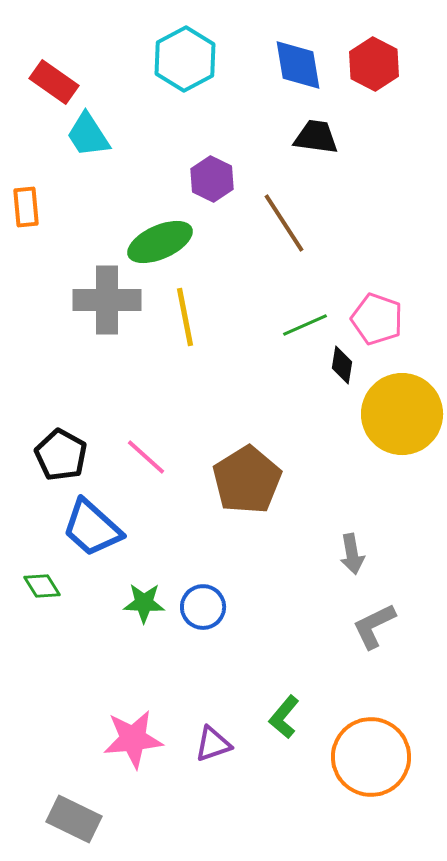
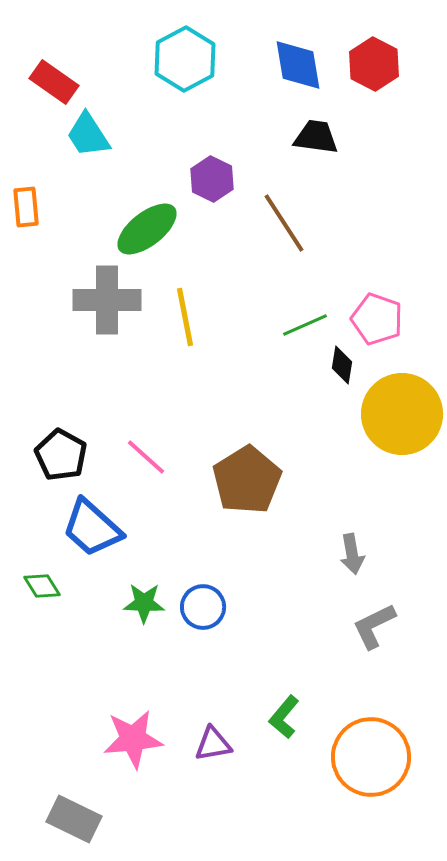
green ellipse: moved 13 px left, 13 px up; rotated 14 degrees counterclockwise
purple triangle: rotated 9 degrees clockwise
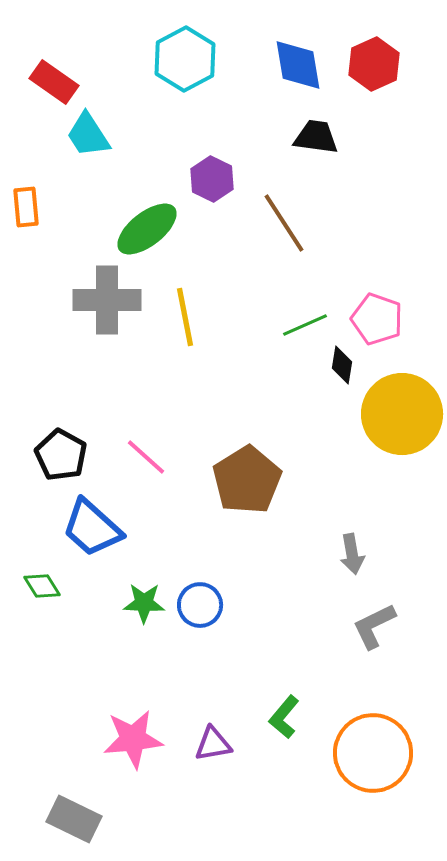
red hexagon: rotated 9 degrees clockwise
blue circle: moved 3 px left, 2 px up
orange circle: moved 2 px right, 4 px up
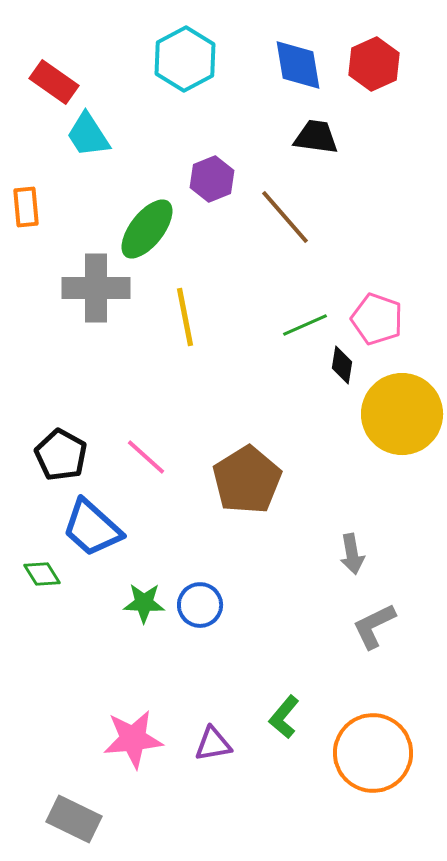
purple hexagon: rotated 12 degrees clockwise
brown line: moved 1 px right, 6 px up; rotated 8 degrees counterclockwise
green ellipse: rotated 14 degrees counterclockwise
gray cross: moved 11 px left, 12 px up
green diamond: moved 12 px up
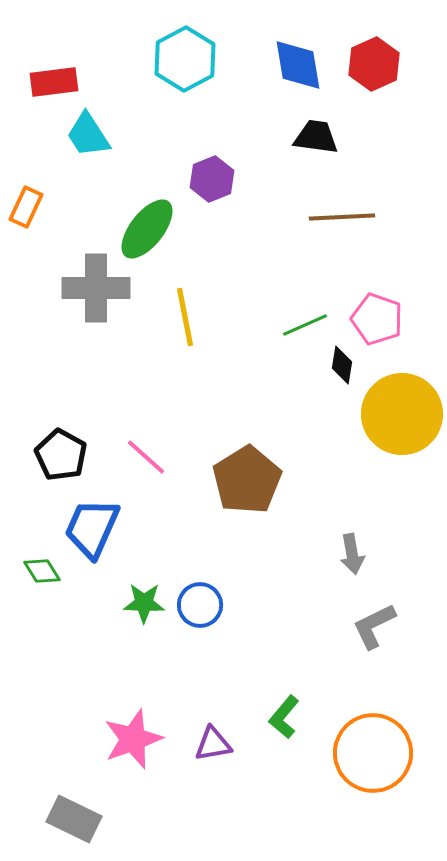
red rectangle: rotated 42 degrees counterclockwise
orange rectangle: rotated 30 degrees clockwise
brown line: moved 57 px right; rotated 52 degrees counterclockwise
blue trapezoid: rotated 72 degrees clockwise
green diamond: moved 3 px up
pink star: rotated 14 degrees counterclockwise
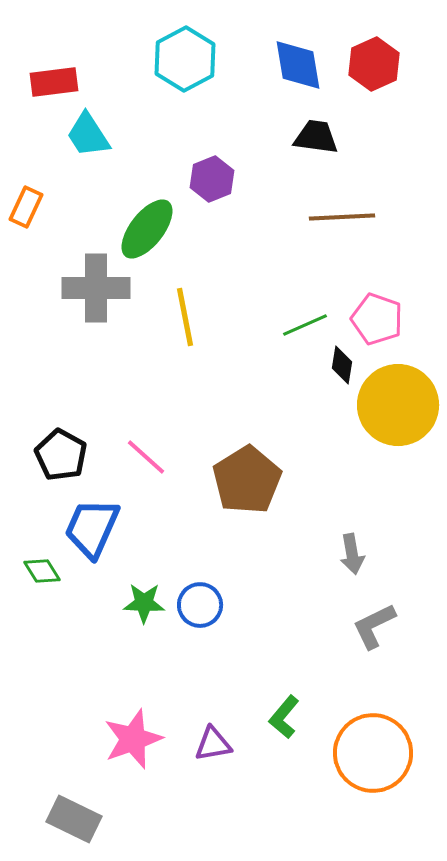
yellow circle: moved 4 px left, 9 px up
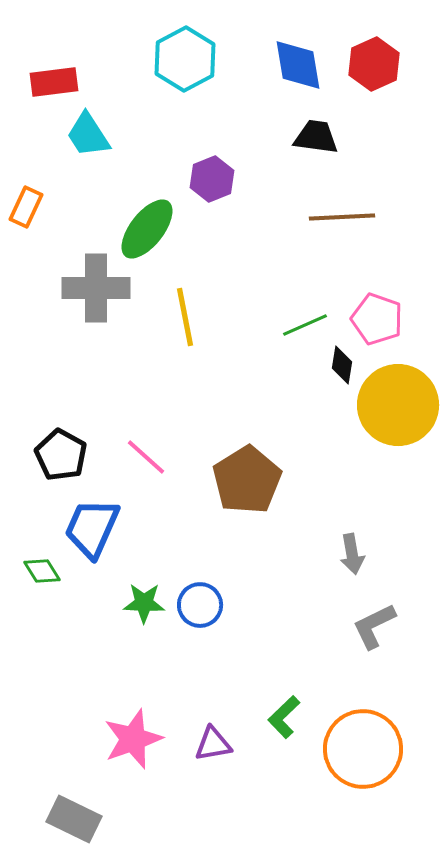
green L-shape: rotated 6 degrees clockwise
orange circle: moved 10 px left, 4 px up
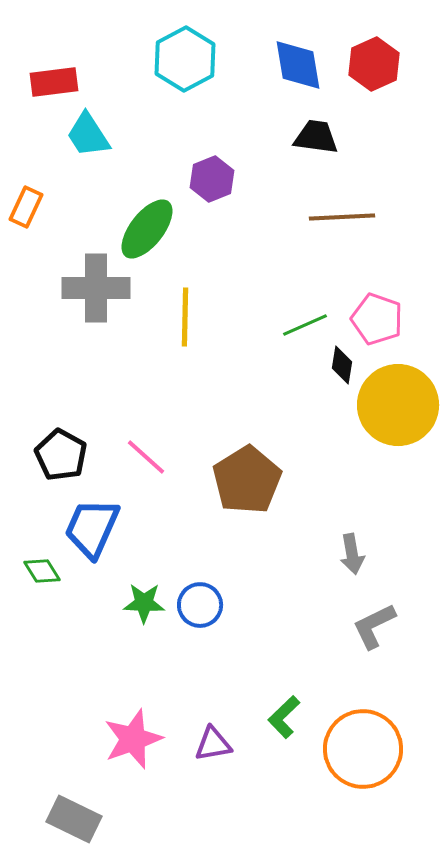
yellow line: rotated 12 degrees clockwise
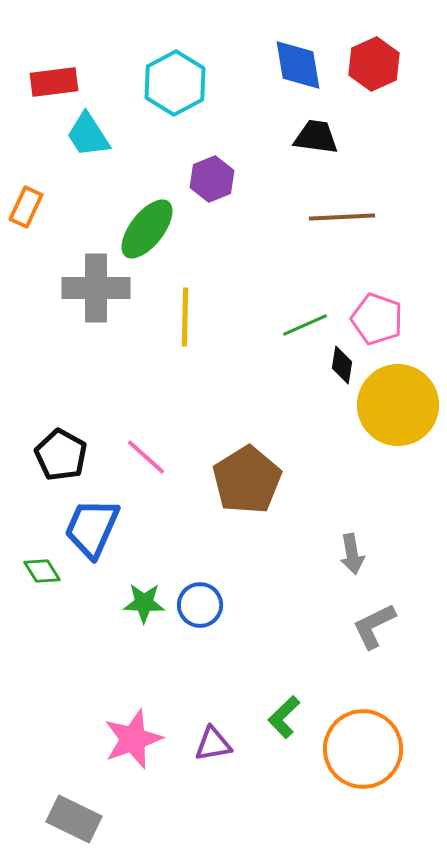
cyan hexagon: moved 10 px left, 24 px down
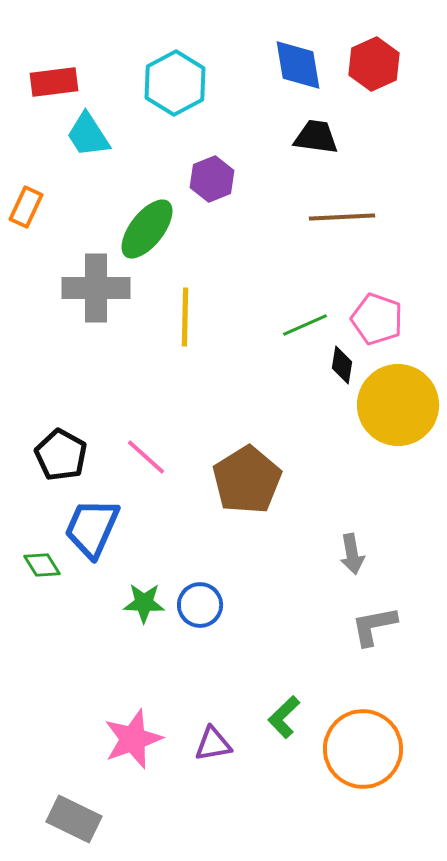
green diamond: moved 6 px up
gray L-shape: rotated 15 degrees clockwise
